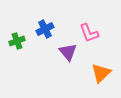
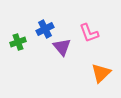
green cross: moved 1 px right, 1 px down
purple triangle: moved 6 px left, 5 px up
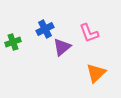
green cross: moved 5 px left
purple triangle: rotated 30 degrees clockwise
orange triangle: moved 5 px left
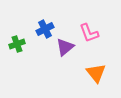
green cross: moved 4 px right, 2 px down
purple triangle: moved 3 px right
orange triangle: rotated 25 degrees counterclockwise
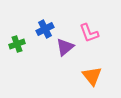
orange triangle: moved 4 px left, 3 px down
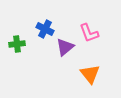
blue cross: rotated 36 degrees counterclockwise
green cross: rotated 14 degrees clockwise
orange triangle: moved 2 px left, 2 px up
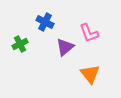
blue cross: moved 7 px up
green cross: moved 3 px right; rotated 21 degrees counterclockwise
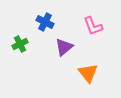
pink L-shape: moved 4 px right, 7 px up
purple triangle: moved 1 px left
orange triangle: moved 2 px left, 1 px up
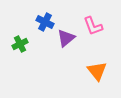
purple triangle: moved 2 px right, 9 px up
orange triangle: moved 9 px right, 2 px up
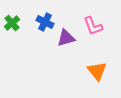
purple triangle: rotated 24 degrees clockwise
green cross: moved 8 px left, 21 px up; rotated 14 degrees counterclockwise
